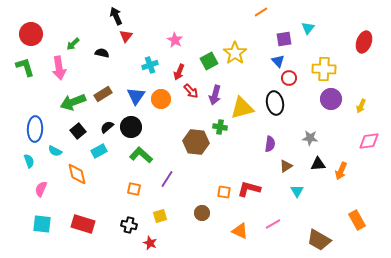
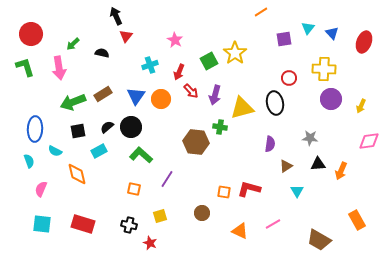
blue triangle at (278, 61): moved 54 px right, 28 px up
black square at (78, 131): rotated 28 degrees clockwise
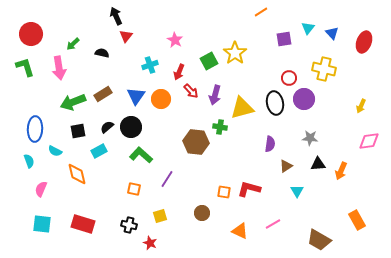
yellow cross at (324, 69): rotated 10 degrees clockwise
purple circle at (331, 99): moved 27 px left
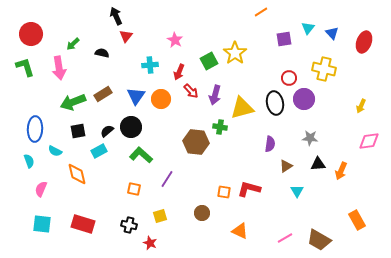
cyan cross at (150, 65): rotated 14 degrees clockwise
black semicircle at (107, 127): moved 4 px down
pink line at (273, 224): moved 12 px right, 14 px down
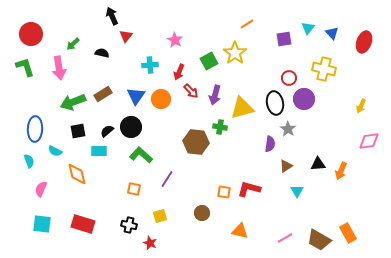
orange line at (261, 12): moved 14 px left, 12 px down
black arrow at (116, 16): moved 4 px left
gray star at (310, 138): moved 22 px left, 9 px up; rotated 28 degrees clockwise
cyan rectangle at (99, 151): rotated 28 degrees clockwise
orange rectangle at (357, 220): moved 9 px left, 13 px down
orange triangle at (240, 231): rotated 12 degrees counterclockwise
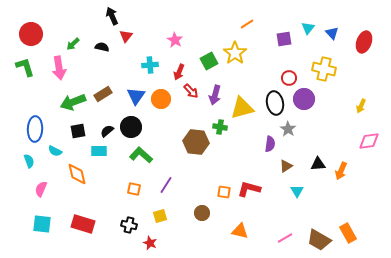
black semicircle at (102, 53): moved 6 px up
purple line at (167, 179): moved 1 px left, 6 px down
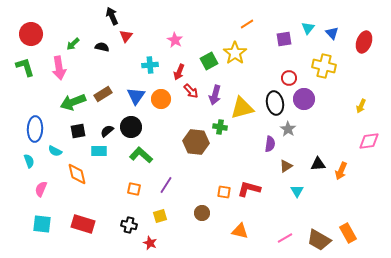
yellow cross at (324, 69): moved 3 px up
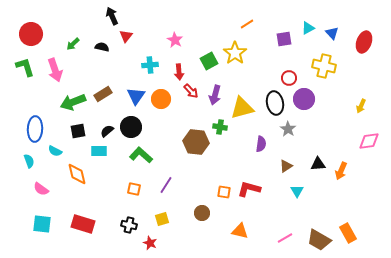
cyan triangle at (308, 28): rotated 24 degrees clockwise
pink arrow at (59, 68): moved 4 px left, 2 px down; rotated 10 degrees counterclockwise
red arrow at (179, 72): rotated 28 degrees counterclockwise
purple semicircle at (270, 144): moved 9 px left
pink semicircle at (41, 189): rotated 77 degrees counterclockwise
yellow square at (160, 216): moved 2 px right, 3 px down
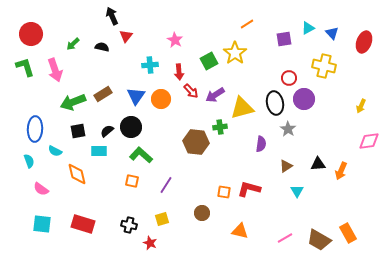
purple arrow at (215, 95): rotated 42 degrees clockwise
green cross at (220, 127): rotated 16 degrees counterclockwise
orange square at (134, 189): moved 2 px left, 8 px up
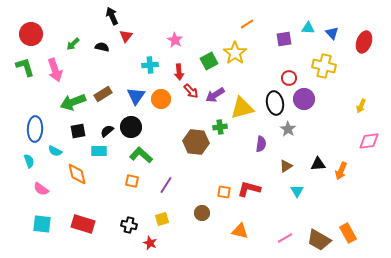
cyan triangle at (308, 28): rotated 32 degrees clockwise
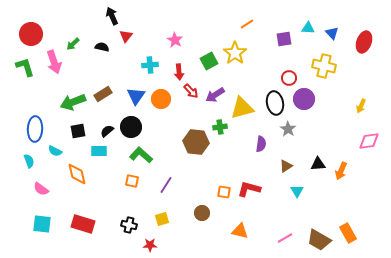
pink arrow at (55, 70): moved 1 px left, 8 px up
red star at (150, 243): moved 2 px down; rotated 24 degrees counterclockwise
